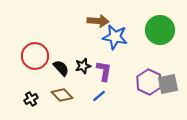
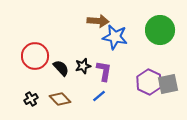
brown diamond: moved 2 px left, 4 px down
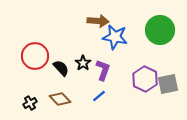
black star: moved 3 px up; rotated 21 degrees counterclockwise
purple L-shape: moved 1 px left, 1 px up; rotated 10 degrees clockwise
purple hexagon: moved 4 px left, 3 px up
black cross: moved 1 px left, 4 px down
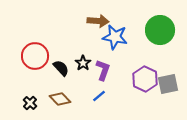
black cross: rotated 16 degrees counterclockwise
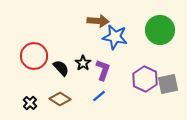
red circle: moved 1 px left
brown diamond: rotated 15 degrees counterclockwise
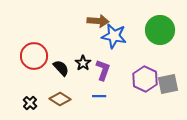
blue star: moved 1 px left, 1 px up
blue line: rotated 40 degrees clockwise
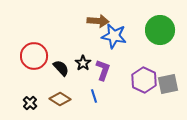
purple hexagon: moved 1 px left, 1 px down
blue line: moved 5 px left; rotated 72 degrees clockwise
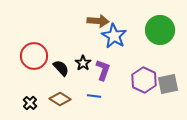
blue star: rotated 20 degrees clockwise
blue line: rotated 64 degrees counterclockwise
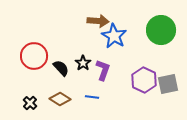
green circle: moved 1 px right
blue line: moved 2 px left, 1 px down
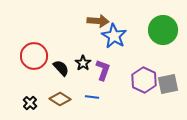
green circle: moved 2 px right
